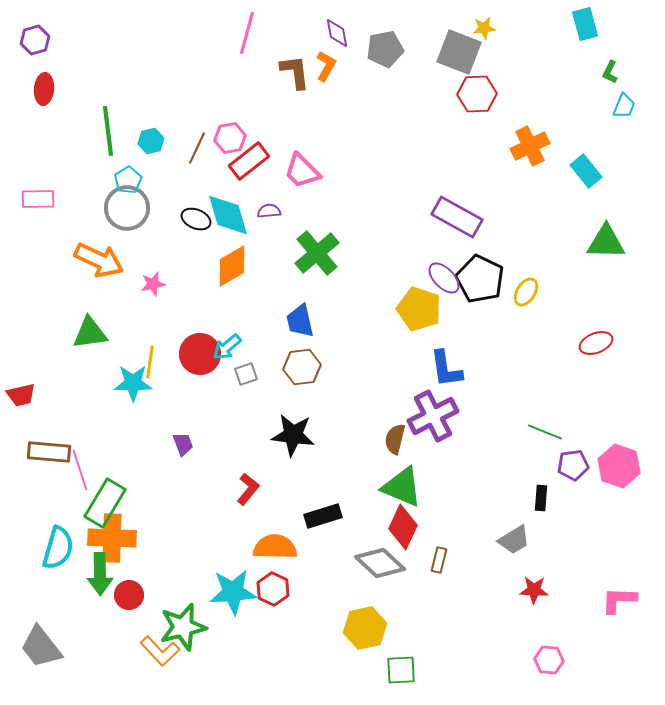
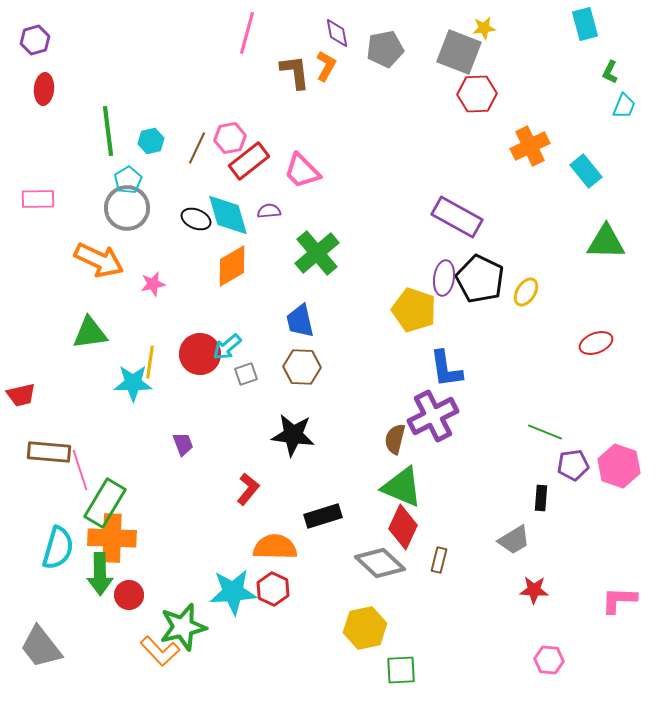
purple ellipse at (444, 278): rotated 52 degrees clockwise
yellow pentagon at (419, 309): moved 5 px left, 1 px down
brown hexagon at (302, 367): rotated 9 degrees clockwise
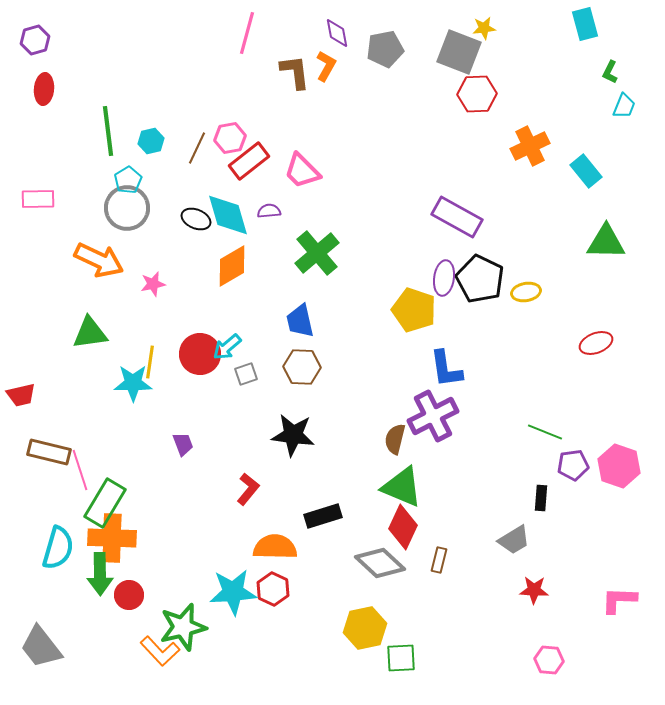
yellow ellipse at (526, 292): rotated 48 degrees clockwise
brown rectangle at (49, 452): rotated 9 degrees clockwise
green square at (401, 670): moved 12 px up
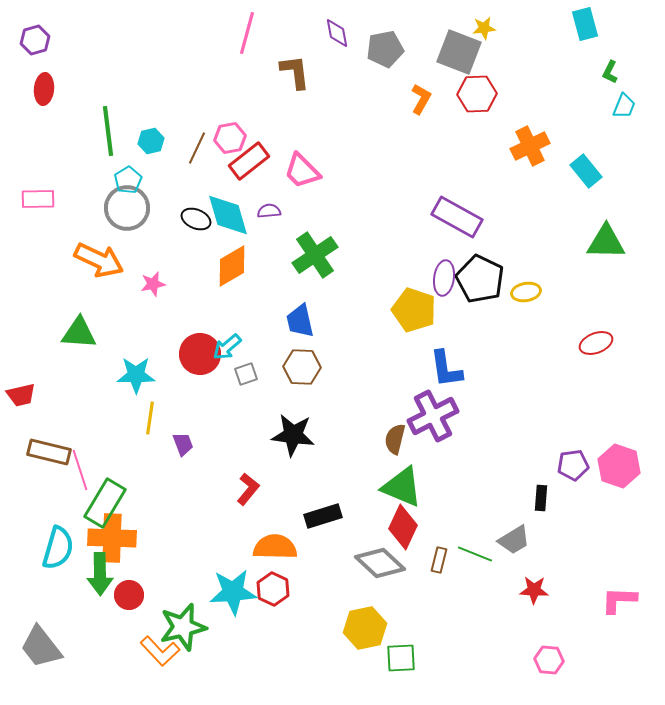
orange L-shape at (326, 66): moved 95 px right, 33 px down
green cross at (317, 253): moved 2 px left, 2 px down; rotated 6 degrees clockwise
green triangle at (90, 333): moved 11 px left; rotated 12 degrees clockwise
yellow line at (150, 362): moved 56 px down
cyan star at (133, 383): moved 3 px right, 8 px up
green line at (545, 432): moved 70 px left, 122 px down
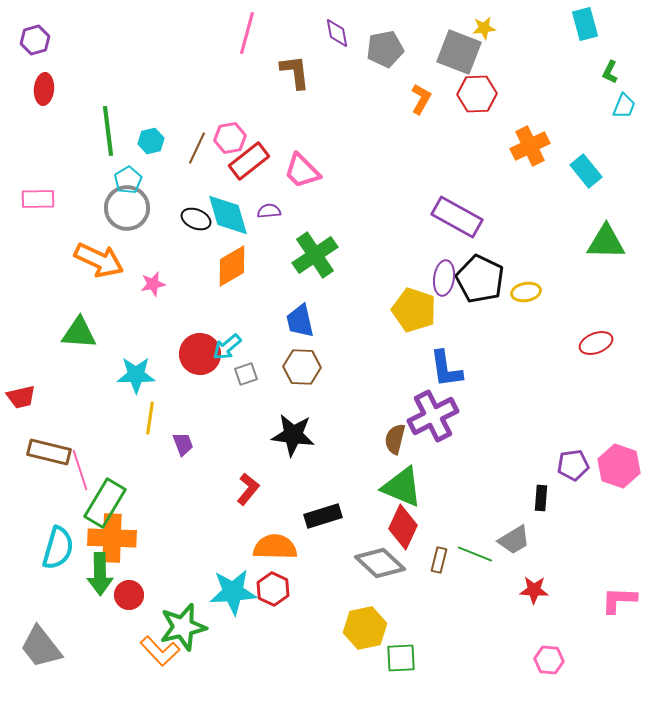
red trapezoid at (21, 395): moved 2 px down
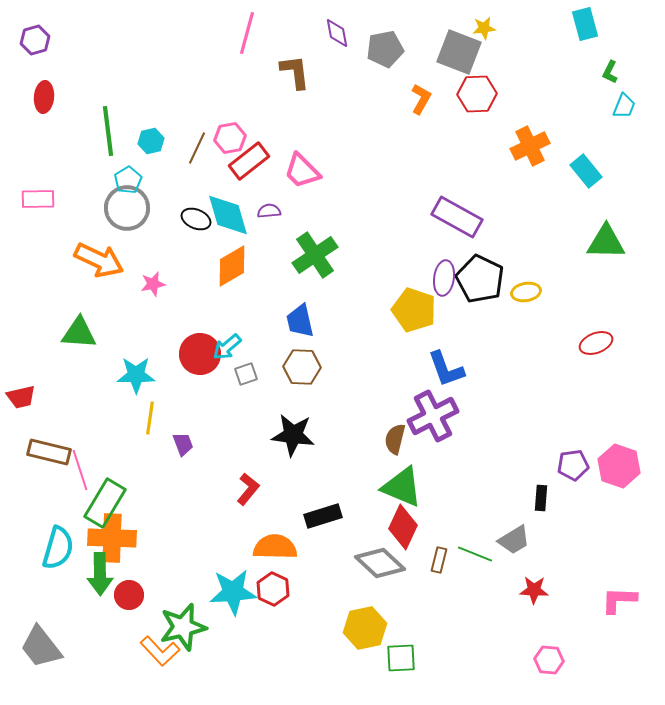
red ellipse at (44, 89): moved 8 px down
blue L-shape at (446, 369): rotated 12 degrees counterclockwise
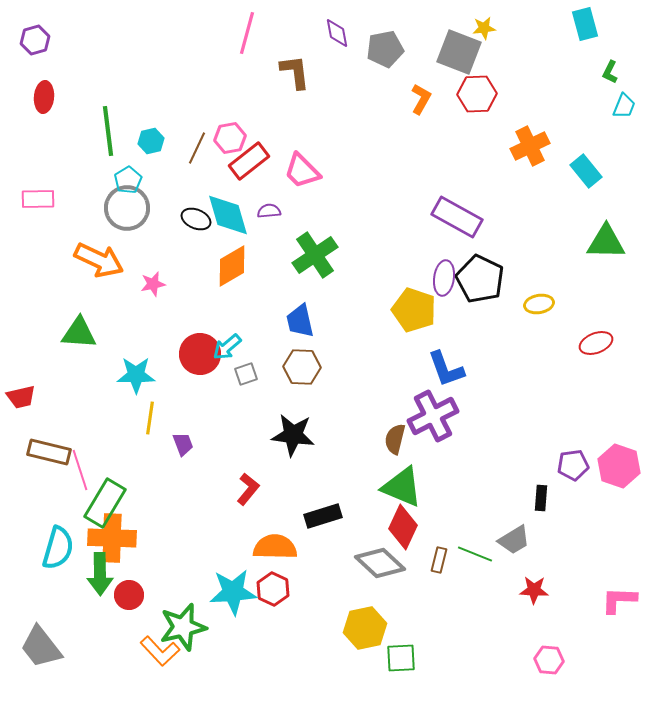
yellow ellipse at (526, 292): moved 13 px right, 12 px down
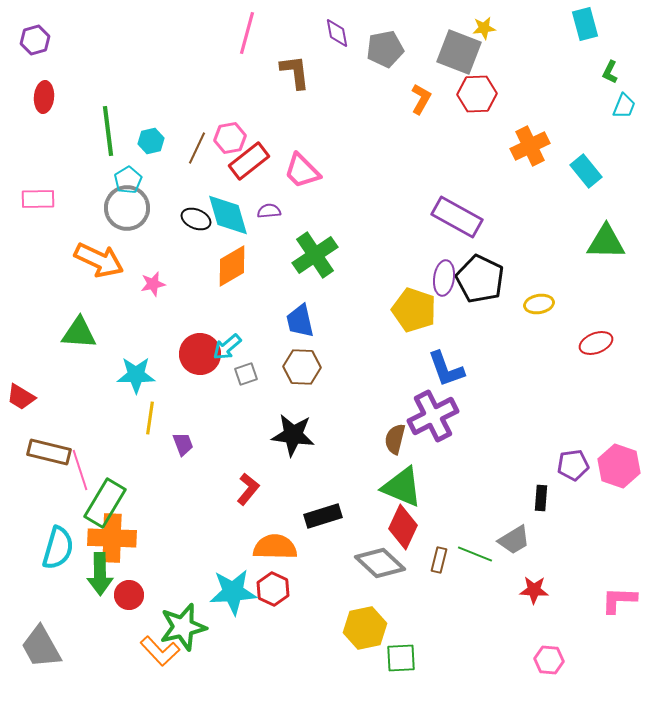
red trapezoid at (21, 397): rotated 44 degrees clockwise
gray trapezoid at (41, 647): rotated 9 degrees clockwise
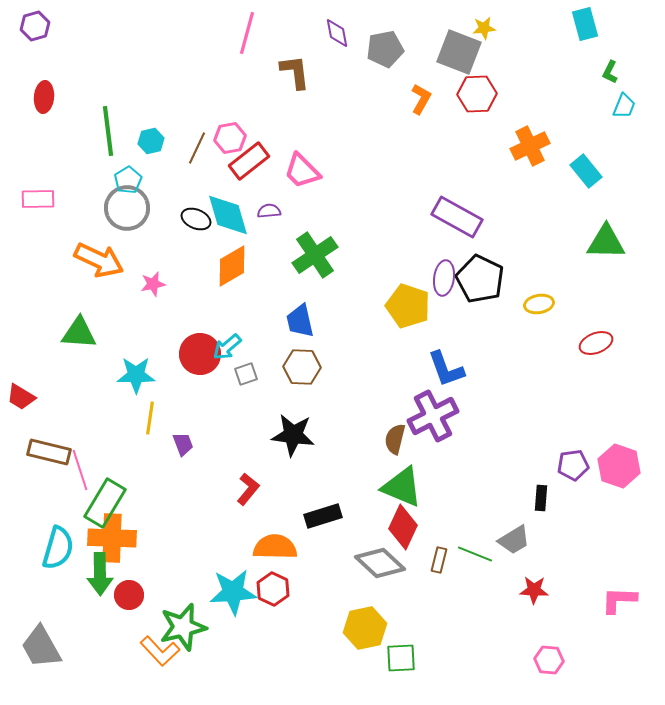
purple hexagon at (35, 40): moved 14 px up
yellow pentagon at (414, 310): moved 6 px left, 4 px up
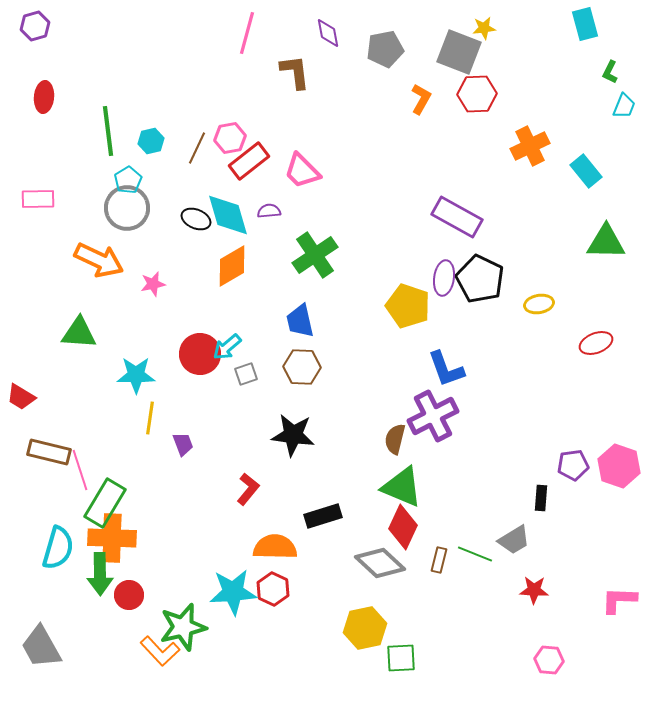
purple diamond at (337, 33): moved 9 px left
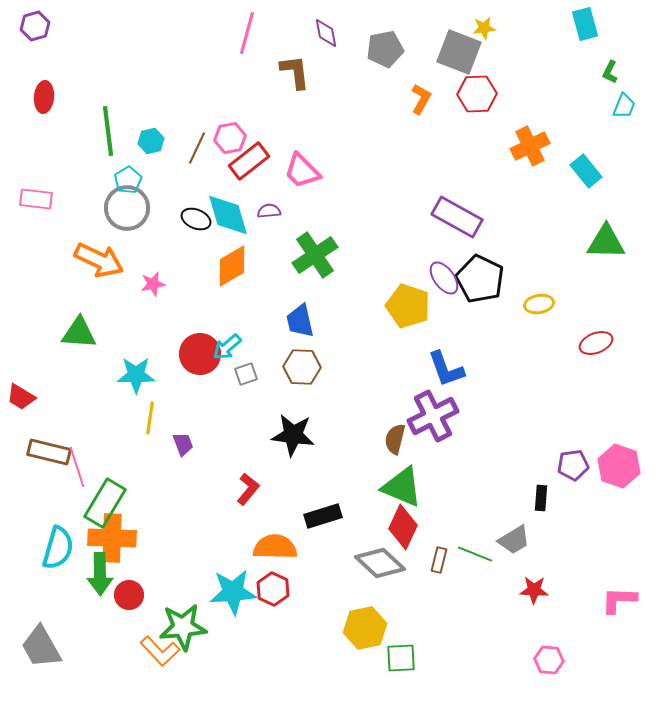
purple diamond at (328, 33): moved 2 px left
pink rectangle at (38, 199): moved 2 px left; rotated 8 degrees clockwise
purple ellipse at (444, 278): rotated 44 degrees counterclockwise
pink line at (80, 470): moved 3 px left, 3 px up
green star at (183, 627): rotated 9 degrees clockwise
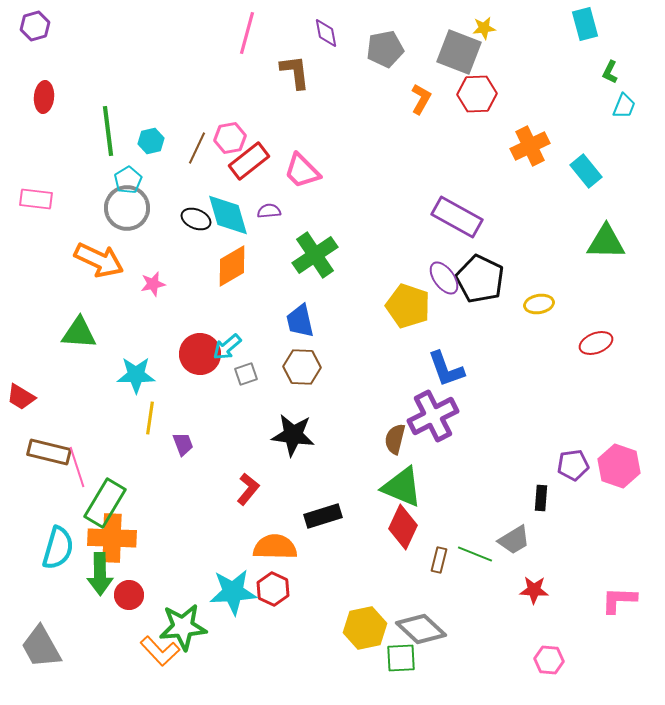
gray diamond at (380, 563): moved 41 px right, 66 px down
